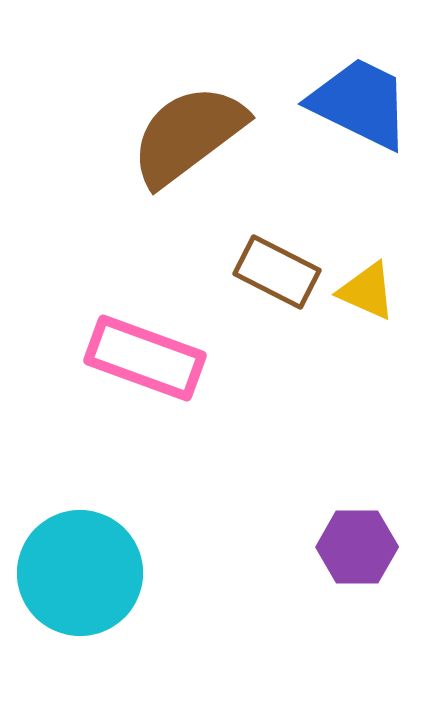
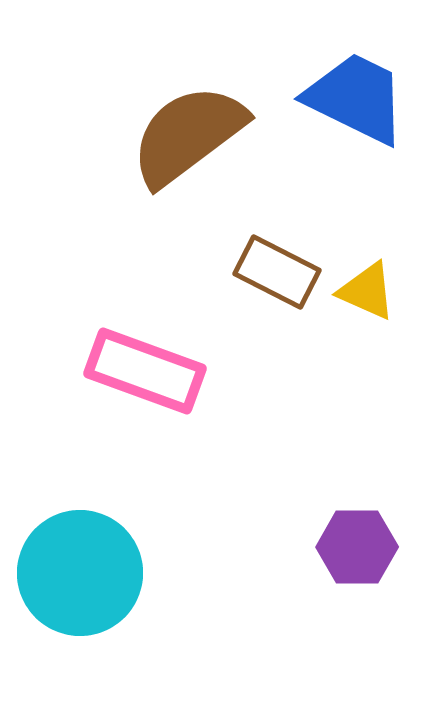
blue trapezoid: moved 4 px left, 5 px up
pink rectangle: moved 13 px down
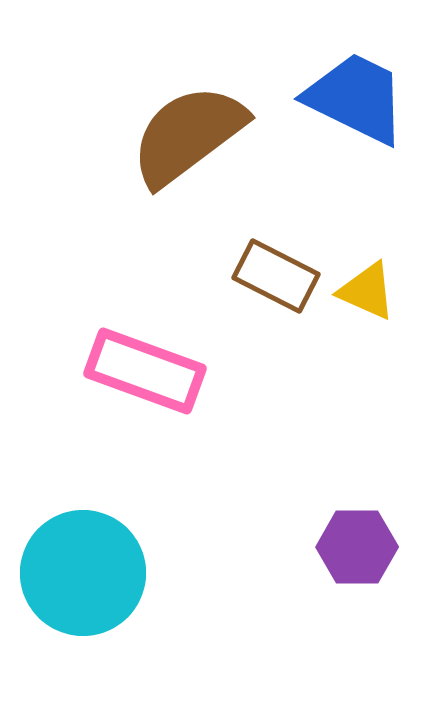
brown rectangle: moved 1 px left, 4 px down
cyan circle: moved 3 px right
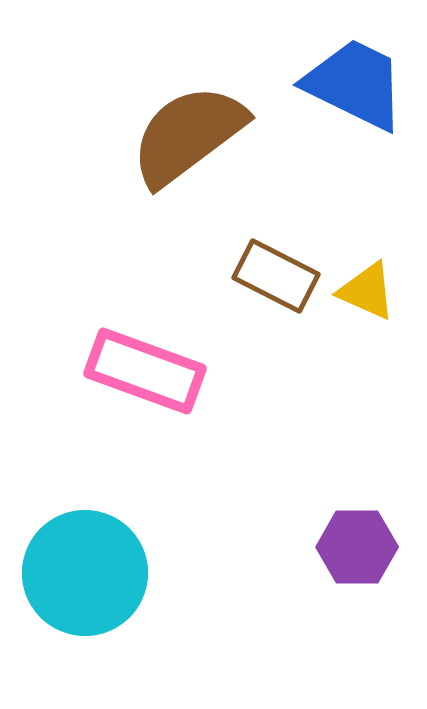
blue trapezoid: moved 1 px left, 14 px up
cyan circle: moved 2 px right
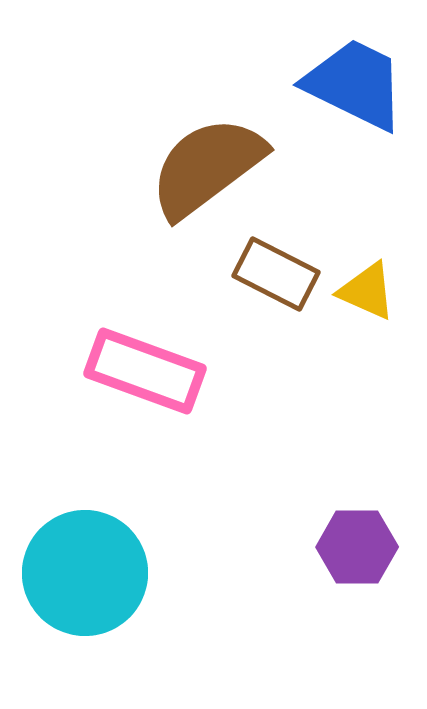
brown semicircle: moved 19 px right, 32 px down
brown rectangle: moved 2 px up
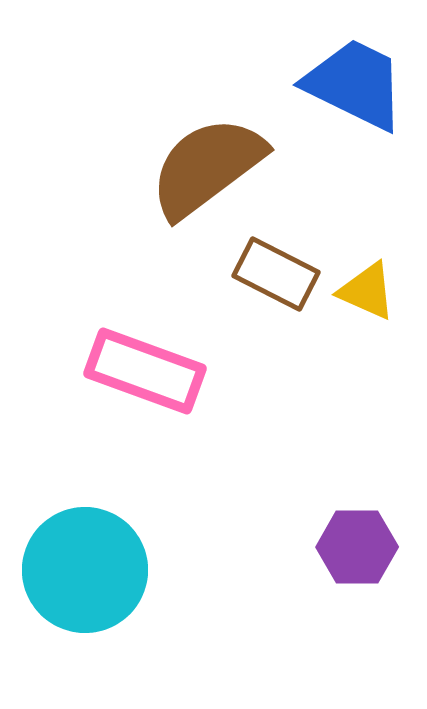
cyan circle: moved 3 px up
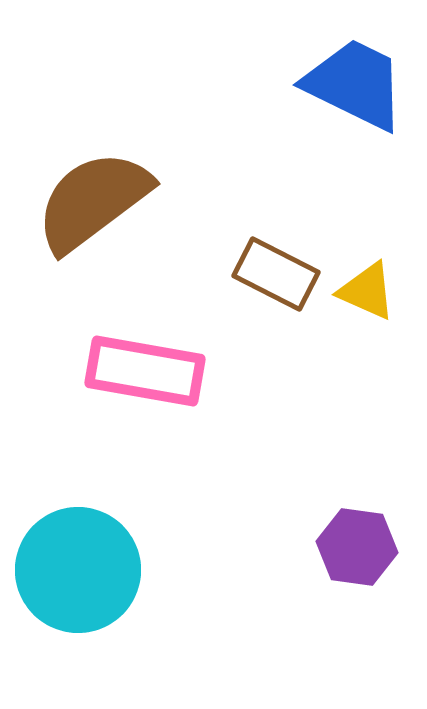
brown semicircle: moved 114 px left, 34 px down
pink rectangle: rotated 10 degrees counterclockwise
purple hexagon: rotated 8 degrees clockwise
cyan circle: moved 7 px left
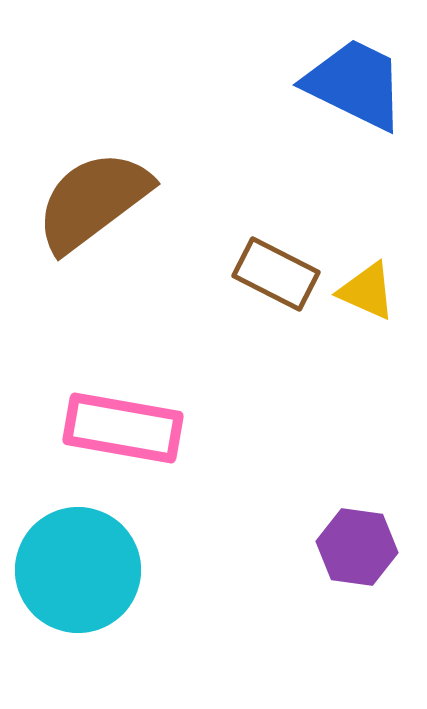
pink rectangle: moved 22 px left, 57 px down
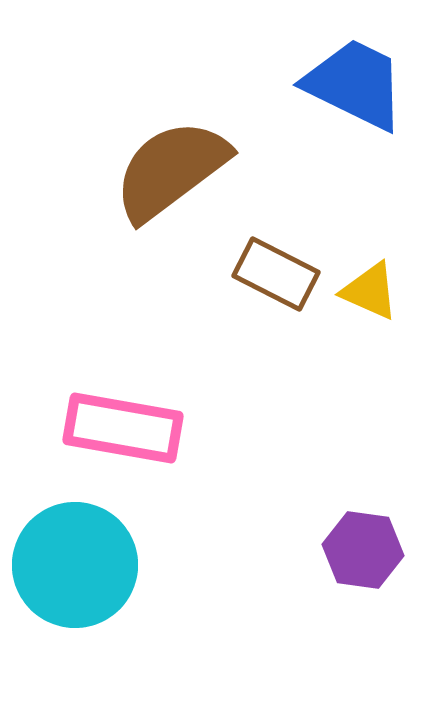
brown semicircle: moved 78 px right, 31 px up
yellow triangle: moved 3 px right
purple hexagon: moved 6 px right, 3 px down
cyan circle: moved 3 px left, 5 px up
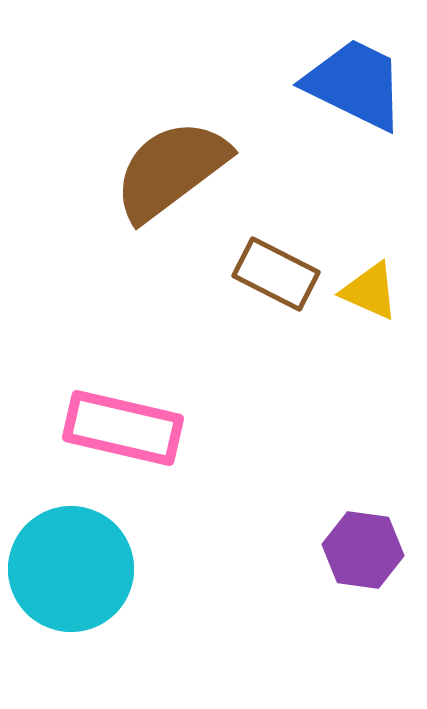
pink rectangle: rotated 3 degrees clockwise
cyan circle: moved 4 px left, 4 px down
